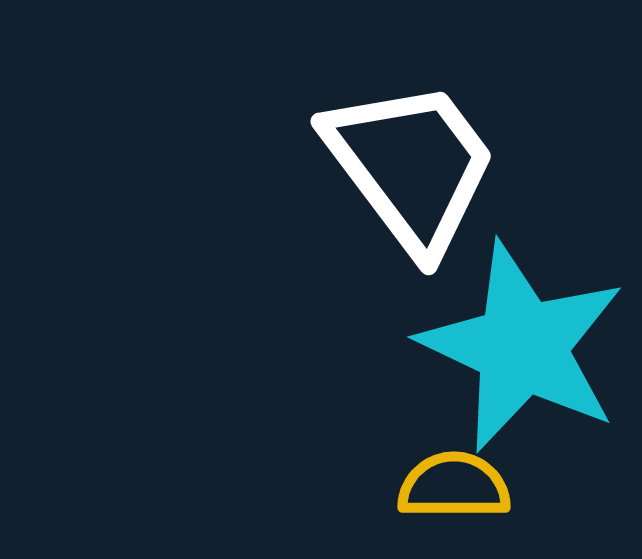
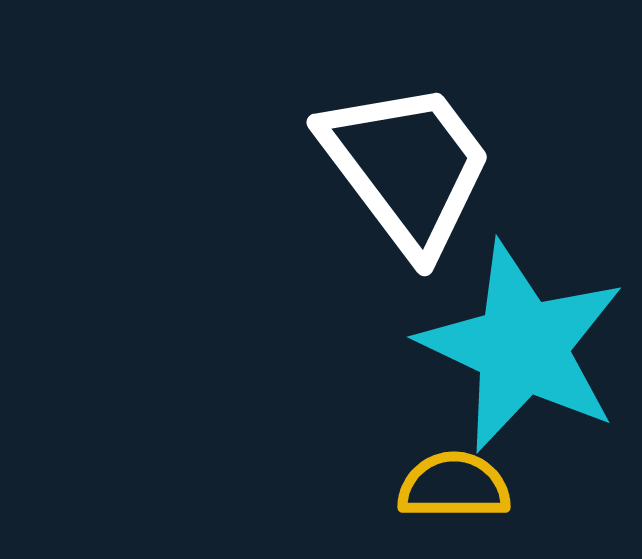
white trapezoid: moved 4 px left, 1 px down
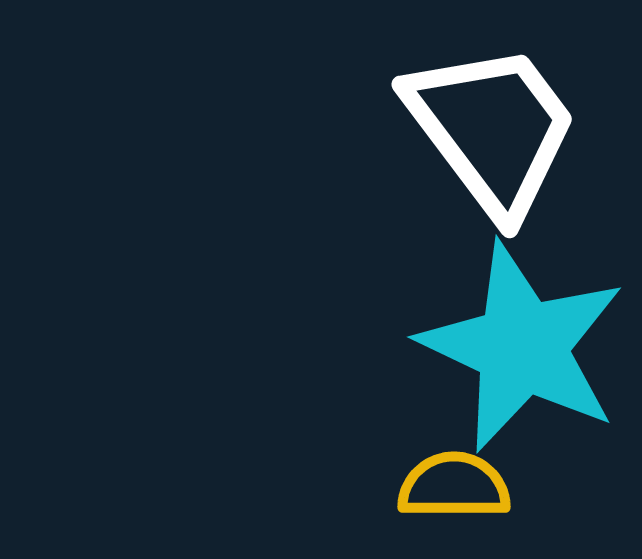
white trapezoid: moved 85 px right, 38 px up
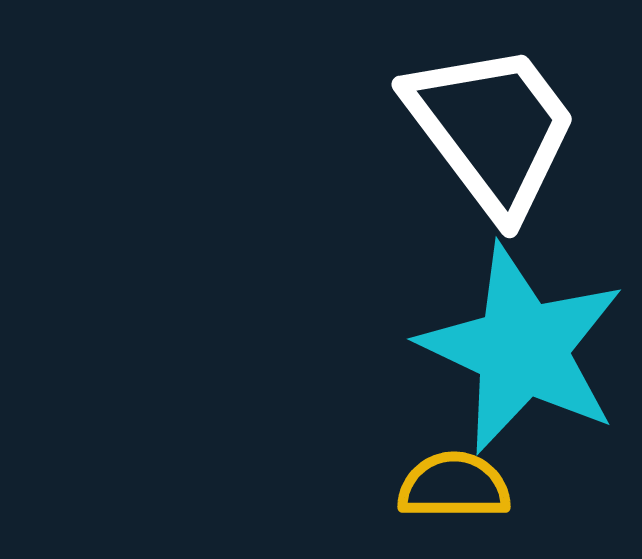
cyan star: moved 2 px down
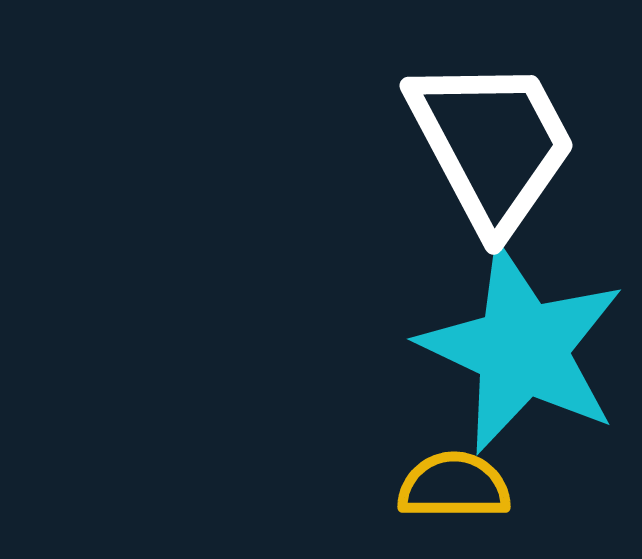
white trapezoid: moved 15 px down; rotated 9 degrees clockwise
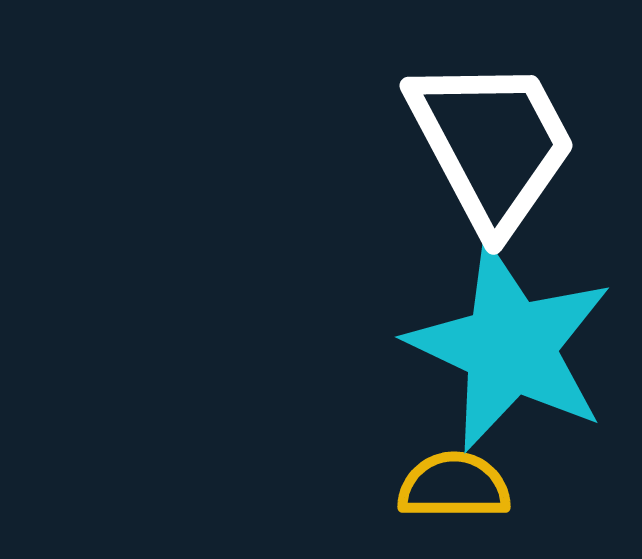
cyan star: moved 12 px left, 2 px up
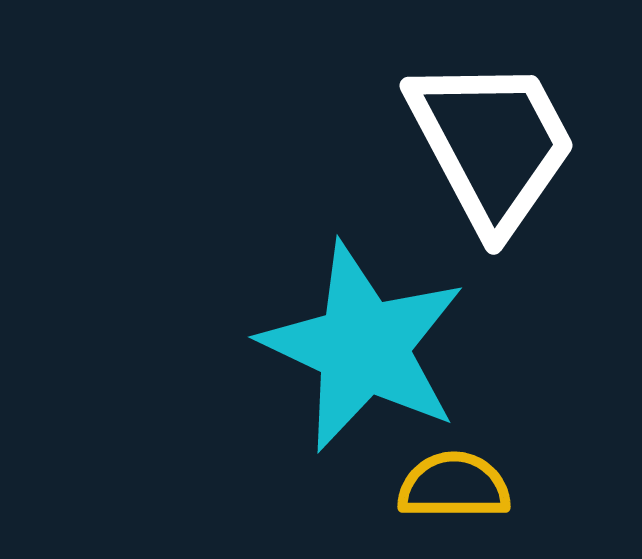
cyan star: moved 147 px left
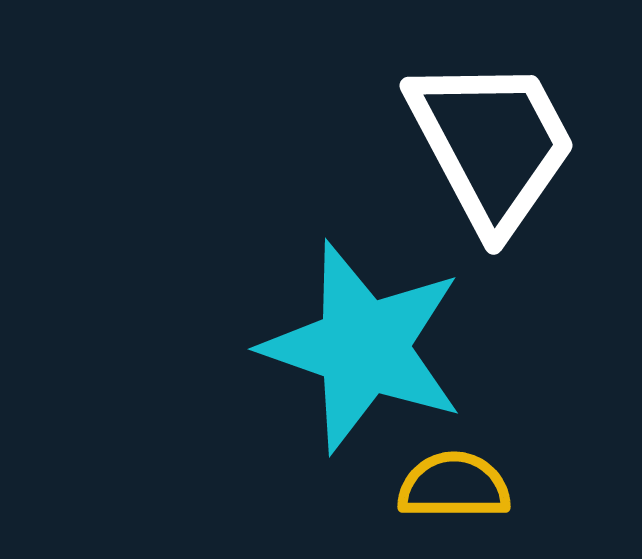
cyan star: rotated 6 degrees counterclockwise
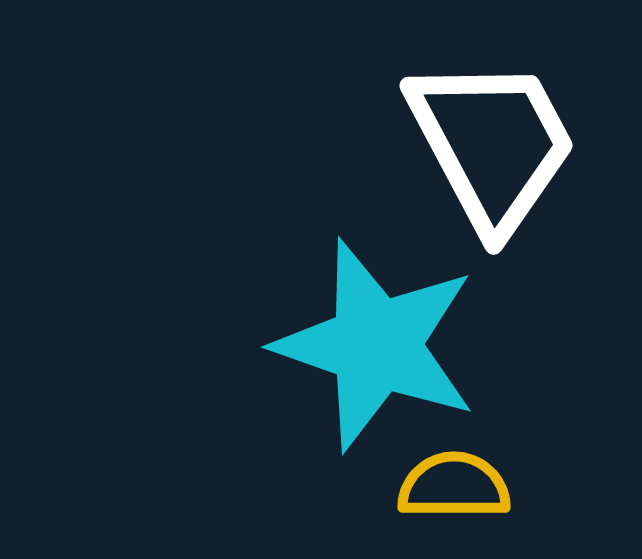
cyan star: moved 13 px right, 2 px up
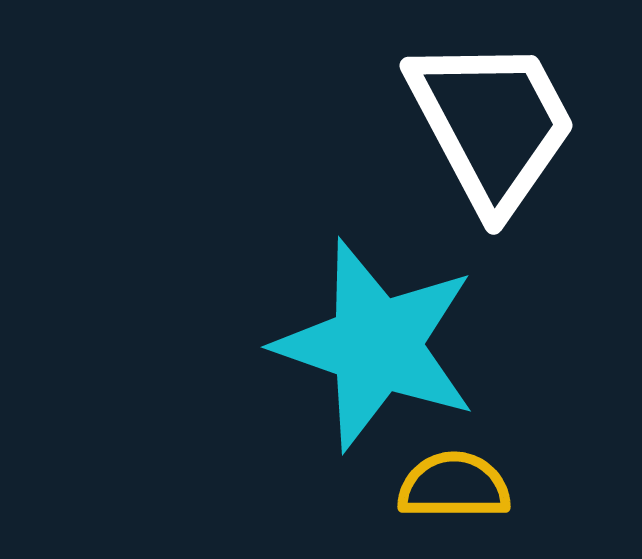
white trapezoid: moved 20 px up
